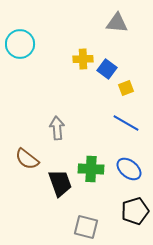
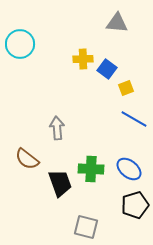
blue line: moved 8 px right, 4 px up
black pentagon: moved 6 px up
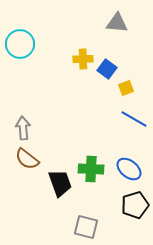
gray arrow: moved 34 px left
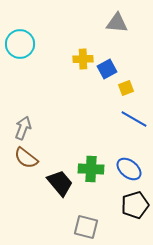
blue square: rotated 24 degrees clockwise
gray arrow: rotated 25 degrees clockwise
brown semicircle: moved 1 px left, 1 px up
black trapezoid: rotated 20 degrees counterclockwise
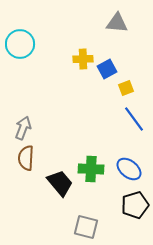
blue line: rotated 24 degrees clockwise
brown semicircle: rotated 55 degrees clockwise
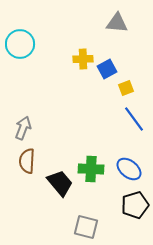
brown semicircle: moved 1 px right, 3 px down
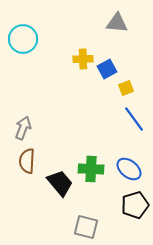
cyan circle: moved 3 px right, 5 px up
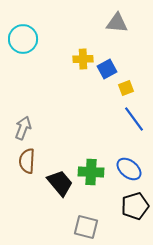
green cross: moved 3 px down
black pentagon: moved 1 px down
